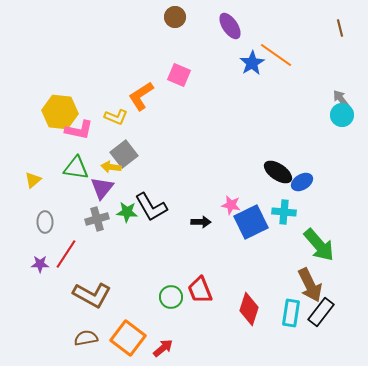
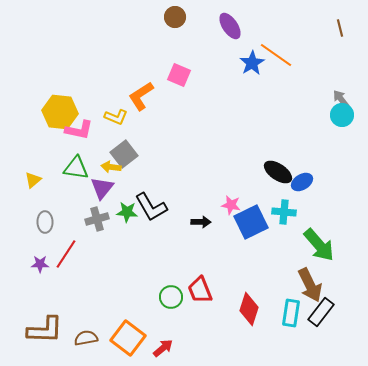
brown L-shape: moved 47 px left, 35 px down; rotated 27 degrees counterclockwise
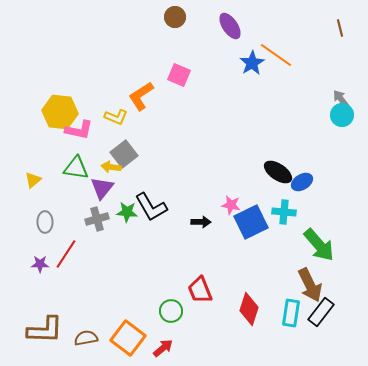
green circle: moved 14 px down
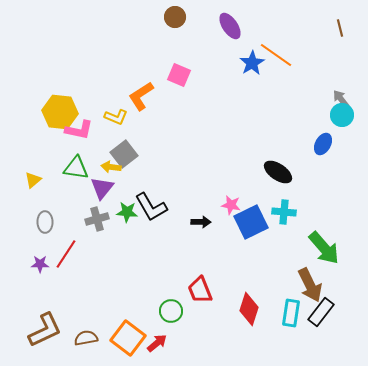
blue ellipse: moved 21 px right, 38 px up; rotated 30 degrees counterclockwise
green arrow: moved 5 px right, 3 px down
brown L-shape: rotated 27 degrees counterclockwise
red arrow: moved 6 px left, 5 px up
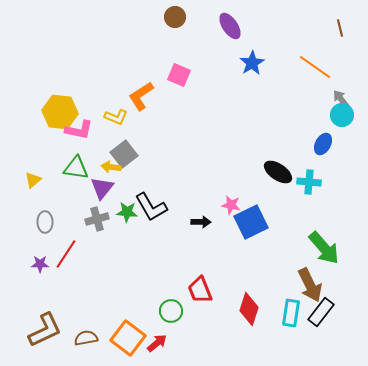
orange line: moved 39 px right, 12 px down
cyan cross: moved 25 px right, 30 px up
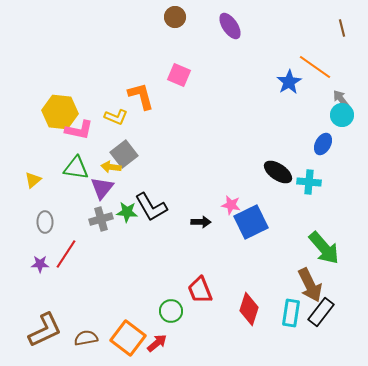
brown line: moved 2 px right
blue star: moved 37 px right, 19 px down
orange L-shape: rotated 108 degrees clockwise
gray cross: moved 4 px right
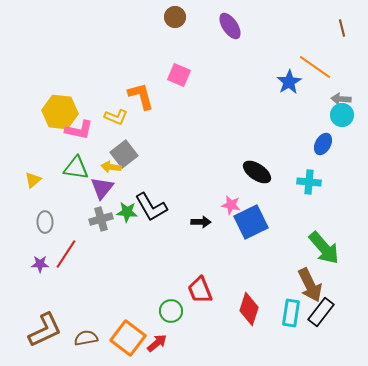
gray arrow: rotated 48 degrees counterclockwise
black ellipse: moved 21 px left
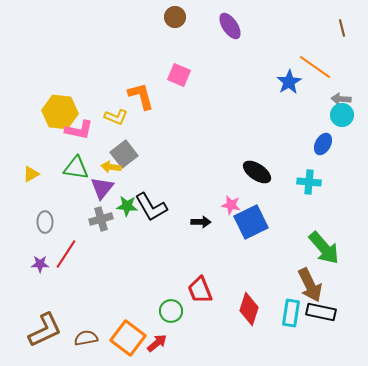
yellow triangle: moved 2 px left, 6 px up; rotated 12 degrees clockwise
green star: moved 6 px up
black rectangle: rotated 64 degrees clockwise
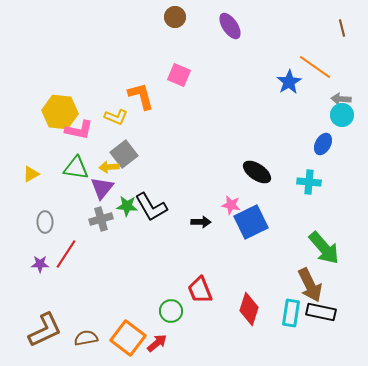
yellow arrow: moved 2 px left; rotated 12 degrees counterclockwise
